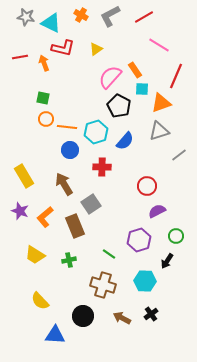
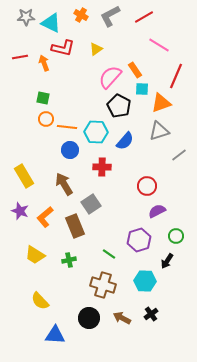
gray star at (26, 17): rotated 12 degrees counterclockwise
cyan hexagon at (96, 132): rotated 20 degrees clockwise
black circle at (83, 316): moved 6 px right, 2 px down
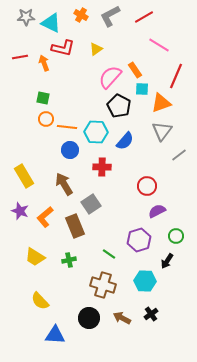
gray triangle at (159, 131): moved 3 px right; rotated 35 degrees counterclockwise
yellow trapezoid at (35, 255): moved 2 px down
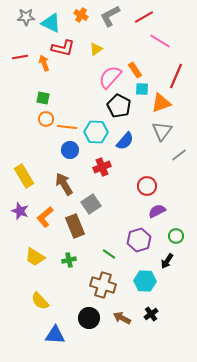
pink line at (159, 45): moved 1 px right, 4 px up
red cross at (102, 167): rotated 24 degrees counterclockwise
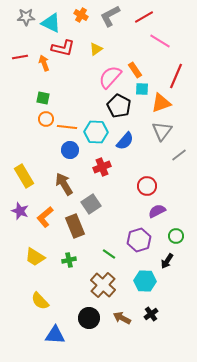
brown cross at (103, 285): rotated 25 degrees clockwise
